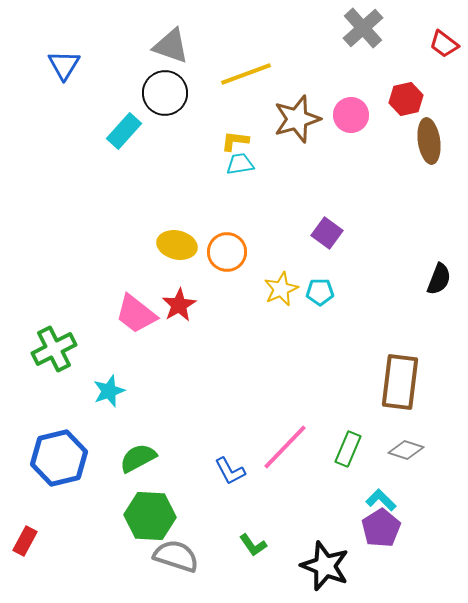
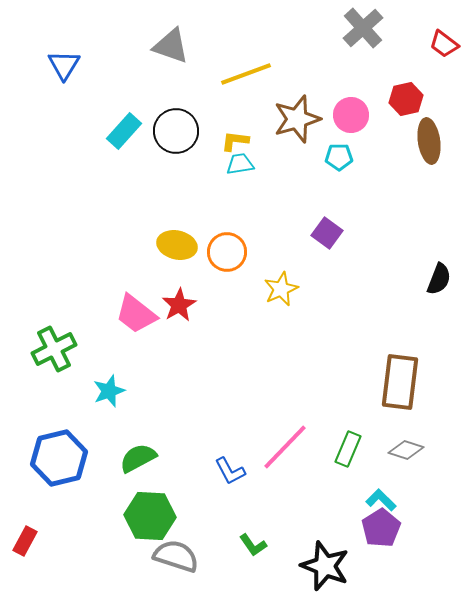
black circle: moved 11 px right, 38 px down
cyan pentagon: moved 19 px right, 135 px up
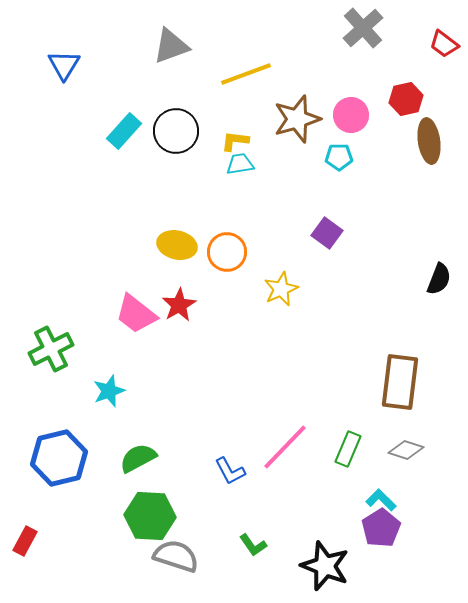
gray triangle: rotated 39 degrees counterclockwise
green cross: moved 3 px left
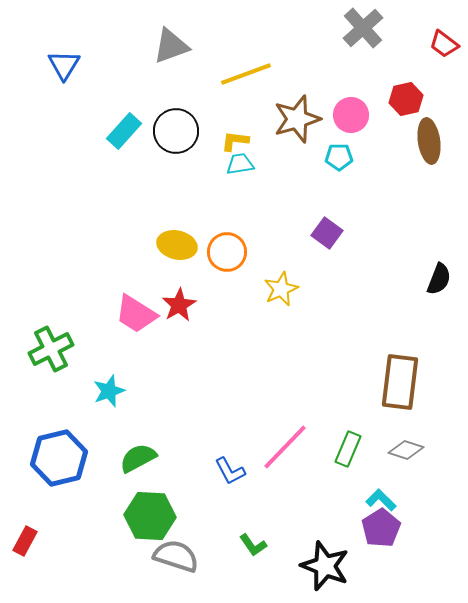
pink trapezoid: rotated 6 degrees counterclockwise
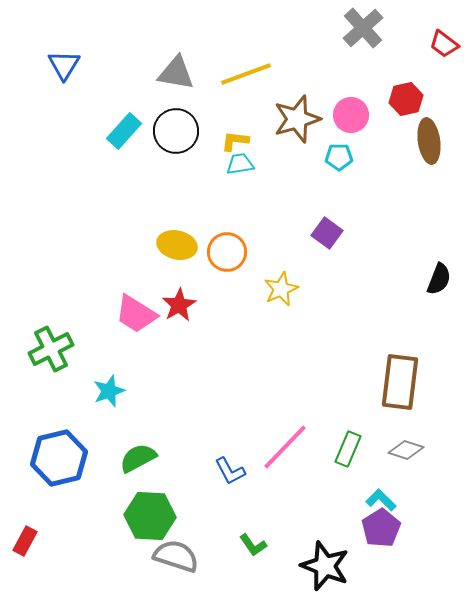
gray triangle: moved 5 px right, 27 px down; rotated 30 degrees clockwise
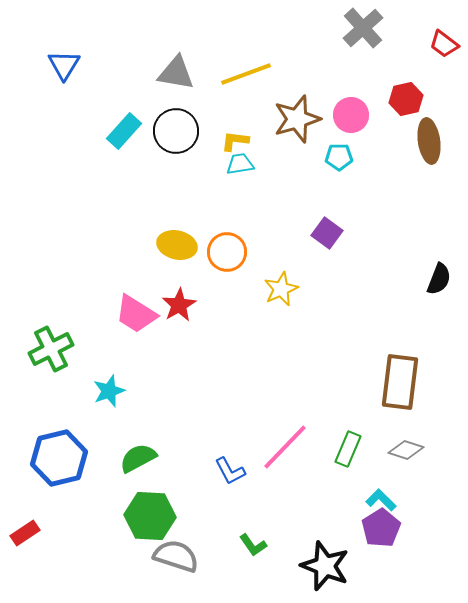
red rectangle: moved 8 px up; rotated 28 degrees clockwise
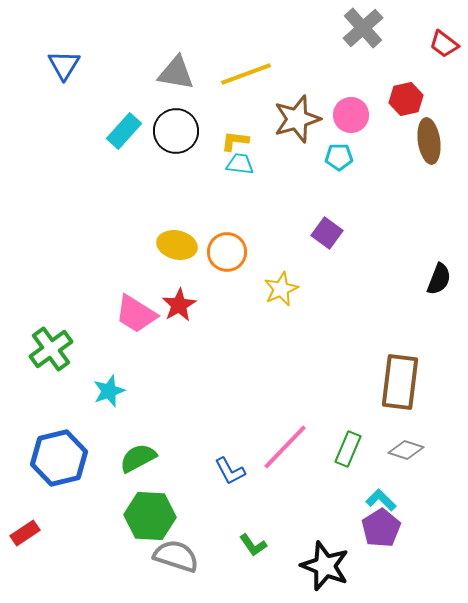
cyan trapezoid: rotated 16 degrees clockwise
green cross: rotated 9 degrees counterclockwise
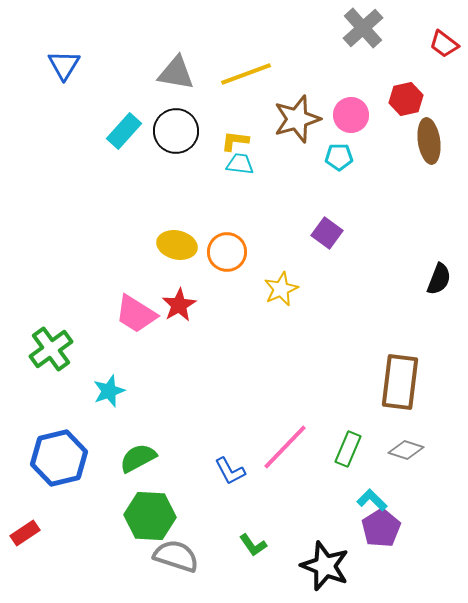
cyan L-shape: moved 9 px left
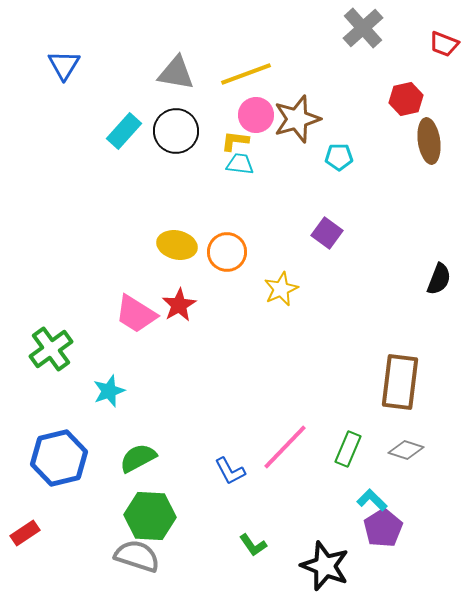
red trapezoid: rotated 16 degrees counterclockwise
pink circle: moved 95 px left
purple pentagon: moved 2 px right
gray semicircle: moved 39 px left
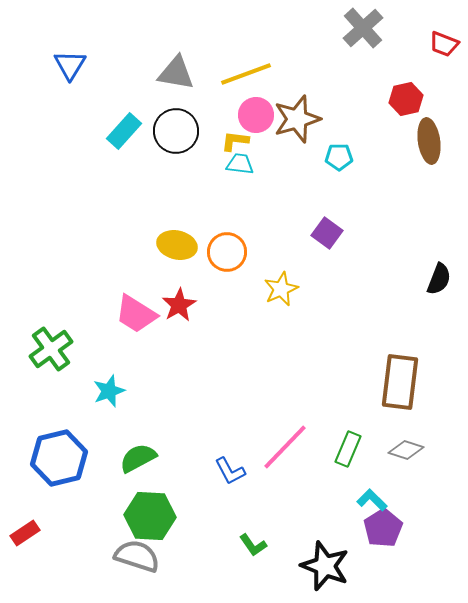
blue triangle: moved 6 px right
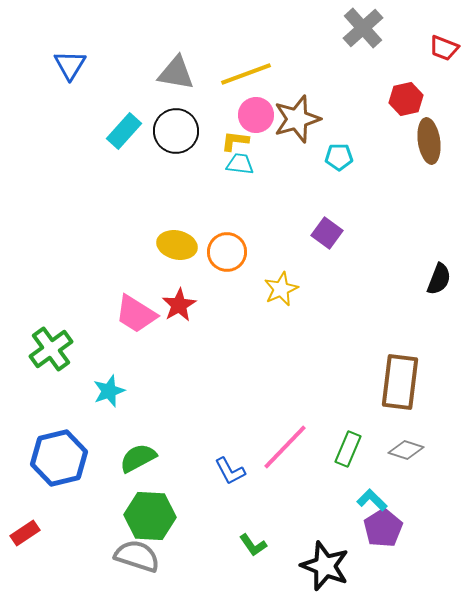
red trapezoid: moved 4 px down
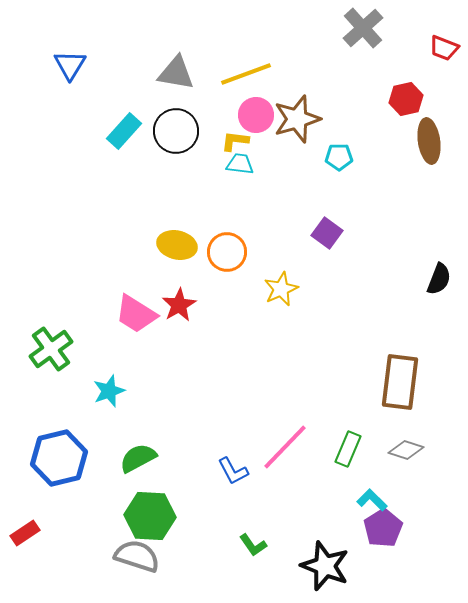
blue L-shape: moved 3 px right
